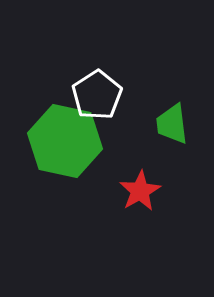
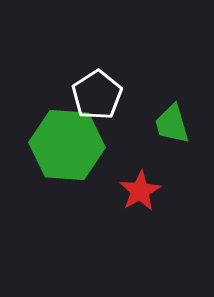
green trapezoid: rotated 9 degrees counterclockwise
green hexagon: moved 2 px right, 4 px down; rotated 8 degrees counterclockwise
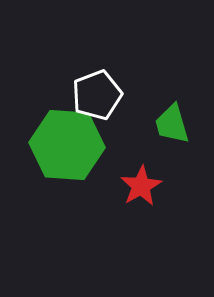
white pentagon: rotated 12 degrees clockwise
red star: moved 1 px right, 5 px up
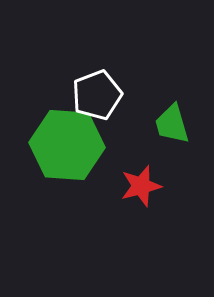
red star: rotated 15 degrees clockwise
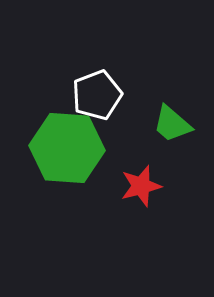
green trapezoid: rotated 33 degrees counterclockwise
green hexagon: moved 3 px down
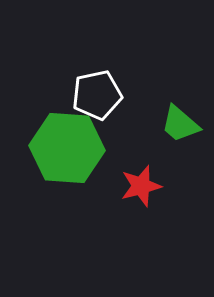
white pentagon: rotated 9 degrees clockwise
green trapezoid: moved 8 px right
